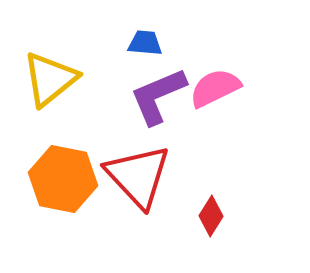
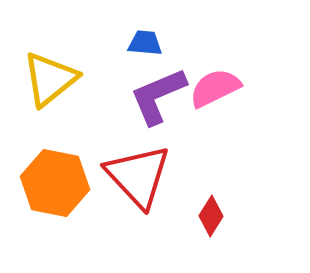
orange hexagon: moved 8 px left, 4 px down
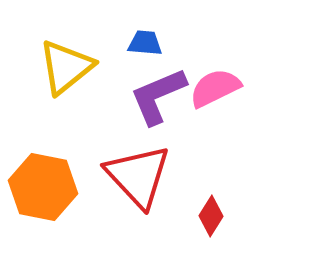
yellow triangle: moved 16 px right, 12 px up
orange hexagon: moved 12 px left, 4 px down
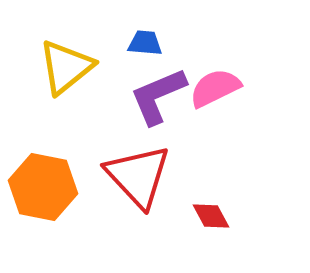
red diamond: rotated 60 degrees counterclockwise
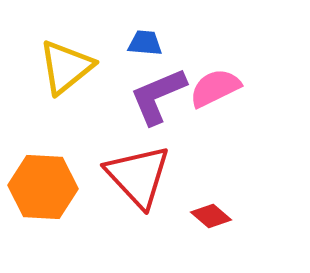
orange hexagon: rotated 8 degrees counterclockwise
red diamond: rotated 21 degrees counterclockwise
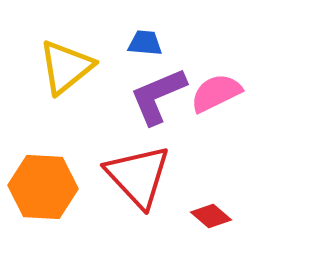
pink semicircle: moved 1 px right, 5 px down
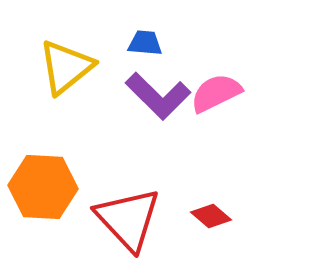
purple L-shape: rotated 112 degrees counterclockwise
red triangle: moved 10 px left, 43 px down
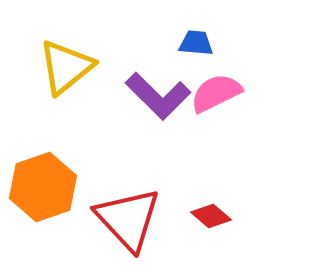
blue trapezoid: moved 51 px right
orange hexagon: rotated 22 degrees counterclockwise
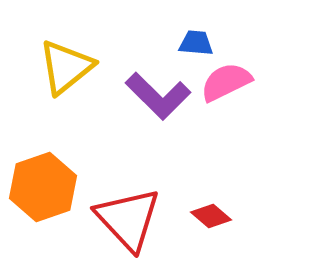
pink semicircle: moved 10 px right, 11 px up
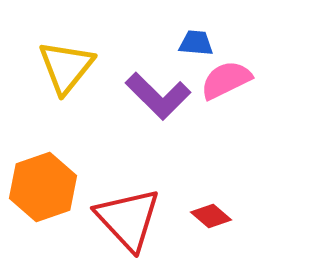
yellow triangle: rotated 12 degrees counterclockwise
pink semicircle: moved 2 px up
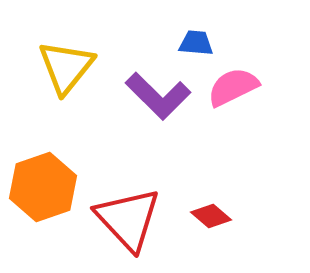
pink semicircle: moved 7 px right, 7 px down
